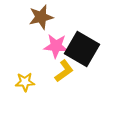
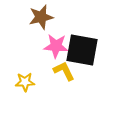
black square: moved 1 px down; rotated 20 degrees counterclockwise
yellow L-shape: rotated 80 degrees counterclockwise
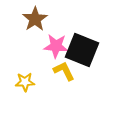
brown star: moved 6 px left, 2 px down; rotated 20 degrees counterclockwise
black square: rotated 12 degrees clockwise
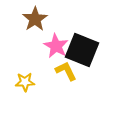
pink star: rotated 25 degrees clockwise
yellow L-shape: moved 2 px right
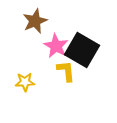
brown star: moved 2 px down; rotated 10 degrees clockwise
black square: rotated 8 degrees clockwise
yellow L-shape: rotated 20 degrees clockwise
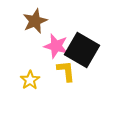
pink star: rotated 15 degrees counterclockwise
yellow star: moved 5 px right, 2 px up; rotated 30 degrees counterclockwise
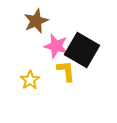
brown star: moved 1 px right
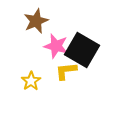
yellow L-shape: rotated 90 degrees counterclockwise
yellow star: moved 1 px right, 1 px down
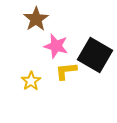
brown star: moved 2 px up; rotated 10 degrees counterclockwise
black square: moved 13 px right, 5 px down
